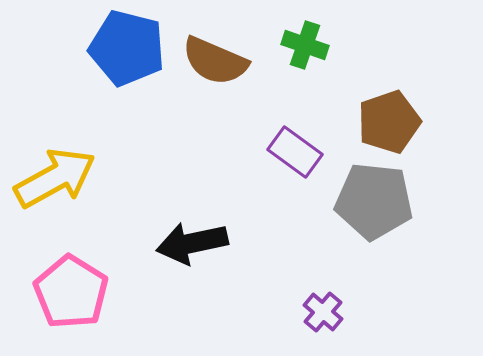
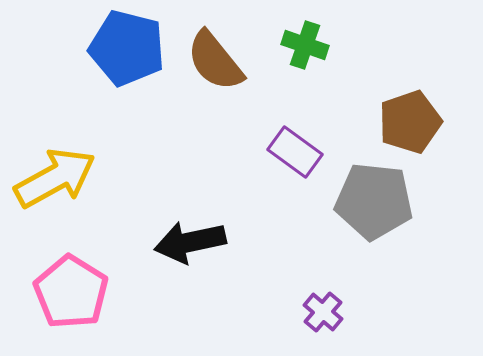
brown semicircle: rotated 28 degrees clockwise
brown pentagon: moved 21 px right
black arrow: moved 2 px left, 1 px up
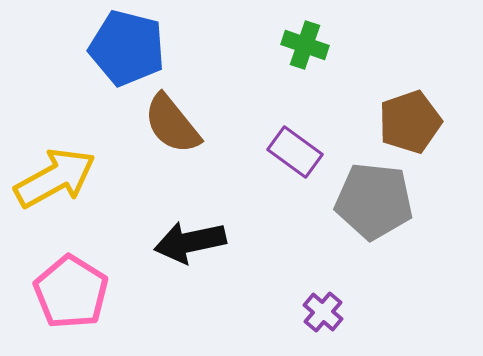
brown semicircle: moved 43 px left, 63 px down
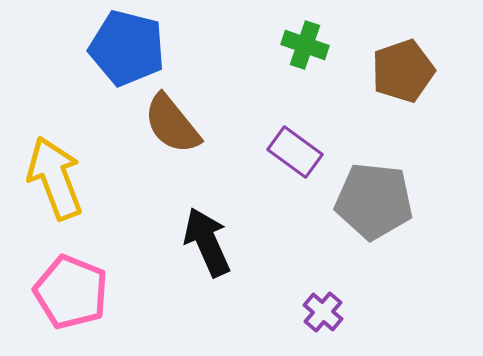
brown pentagon: moved 7 px left, 51 px up
yellow arrow: rotated 82 degrees counterclockwise
black arrow: moved 17 px right; rotated 78 degrees clockwise
pink pentagon: rotated 10 degrees counterclockwise
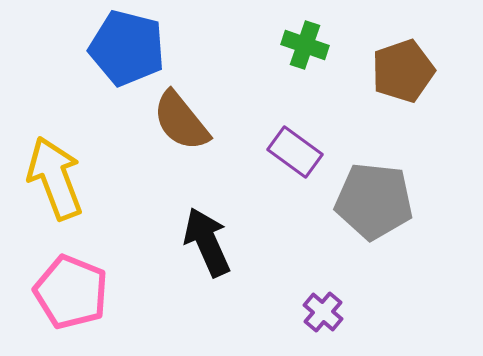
brown semicircle: moved 9 px right, 3 px up
